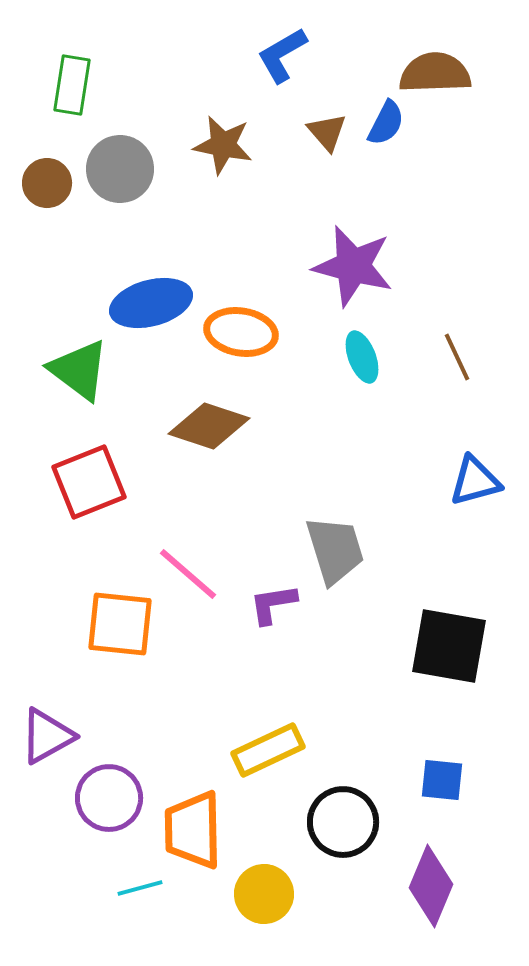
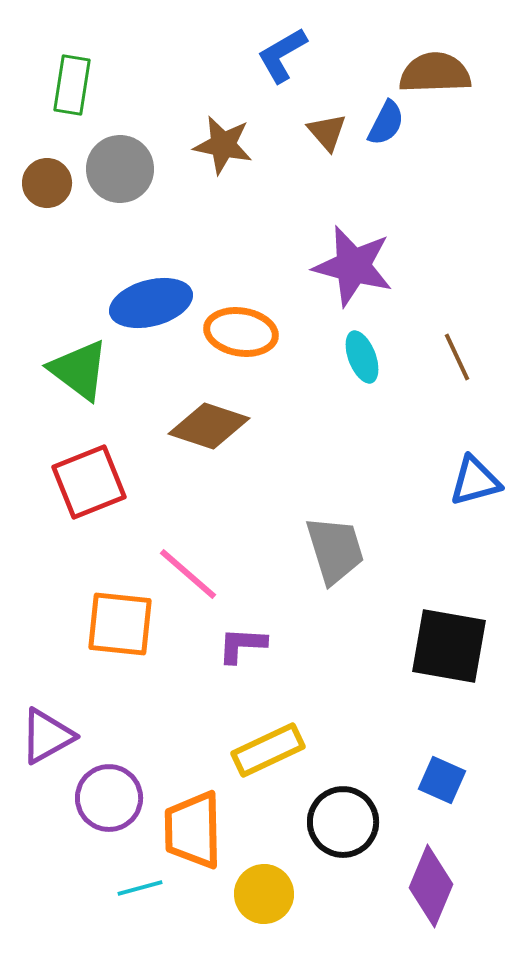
purple L-shape: moved 31 px left, 41 px down; rotated 12 degrees clockwise
blue square: rotated 18 degrees clockwise
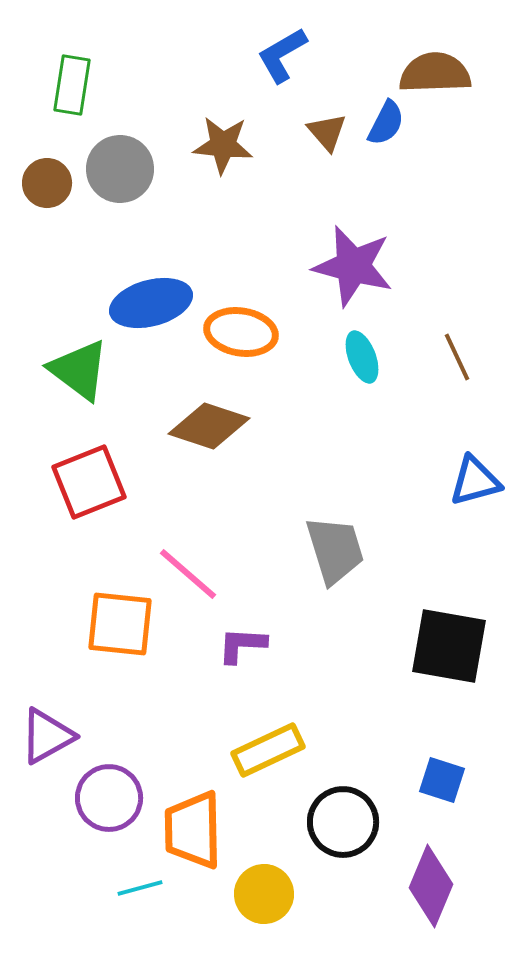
brown star: rotated 6 degrees counterclockwise
blue square: rotated 6 degrees counterclockwise
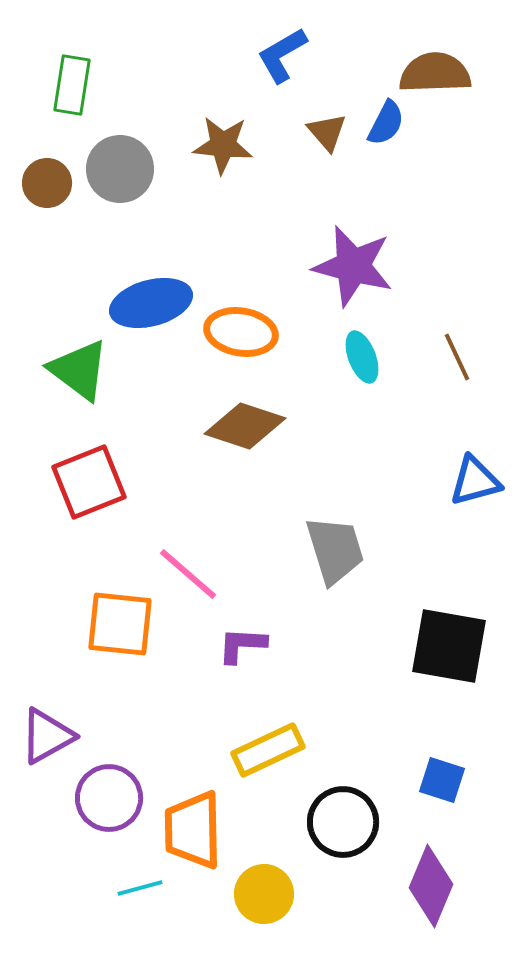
brown diamond: moved 36 px right
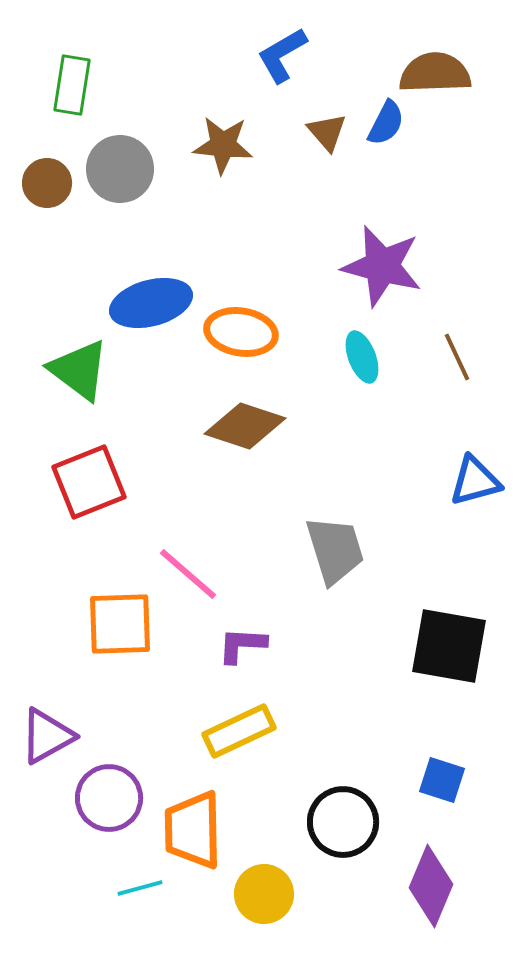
purple star: moved 29 px right
orange square: rotated 8 degrees counterclockwise
yellow rectangle: moved 29 px left, 19 px up
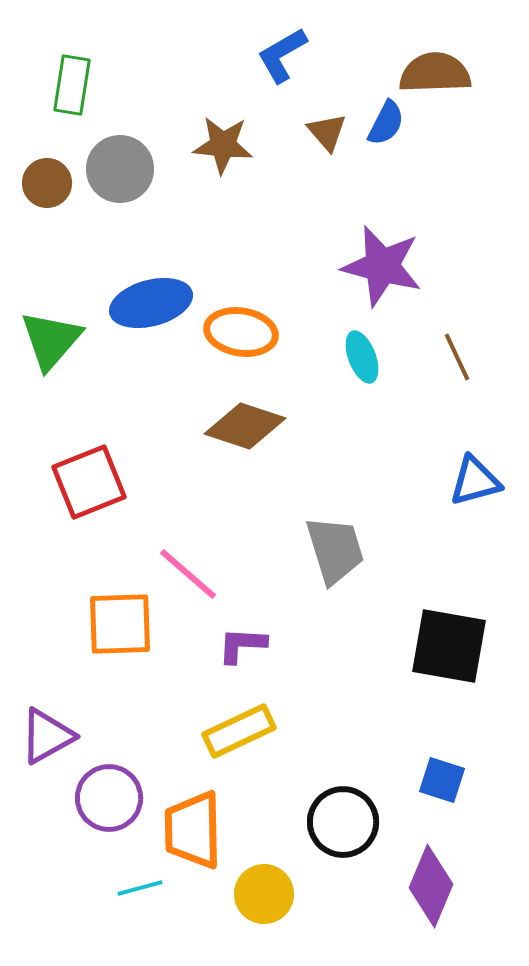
green triangle: moved 28 px left, 30 px up; rotated 34 degrees clockwise
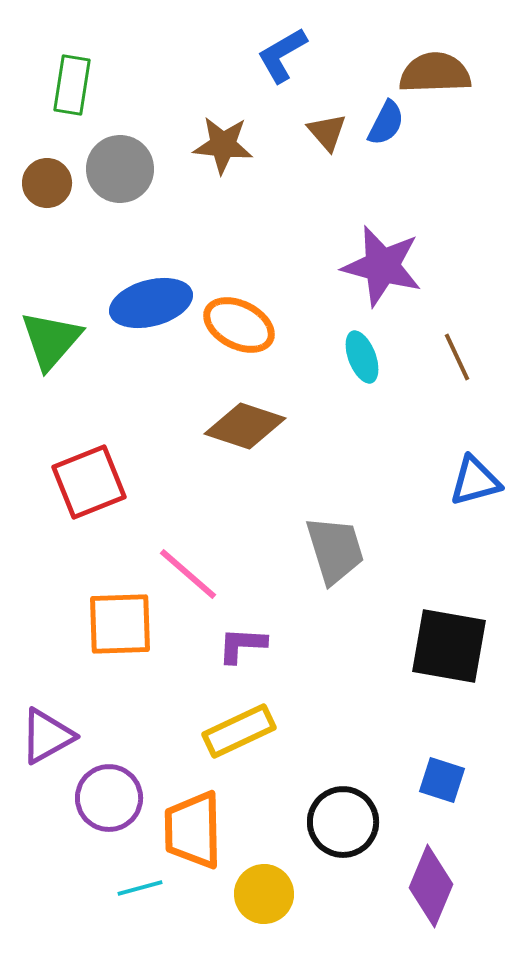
orange ellipse: moved 2 px left, 7 px up; rotated 18 degrees clockwise
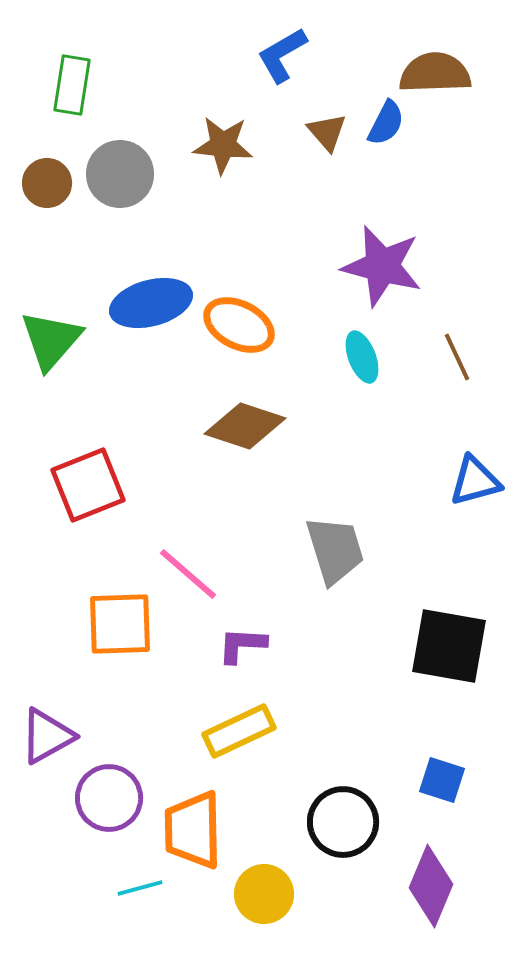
gray circle: moved 5 px down
red square: moved 1 px left, 3 px down
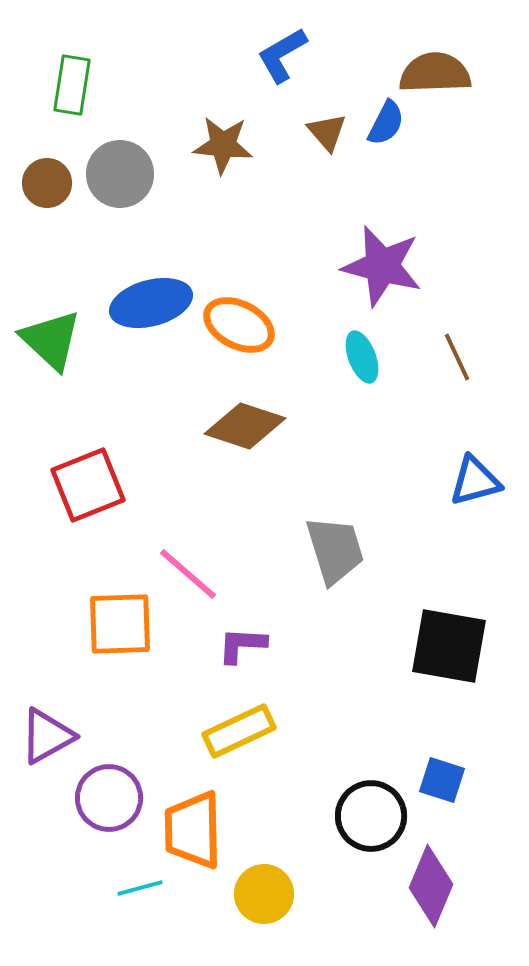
green triangle: rotated 28 degrees counterclockwise
black circle: moved 28 px right, 6 px up
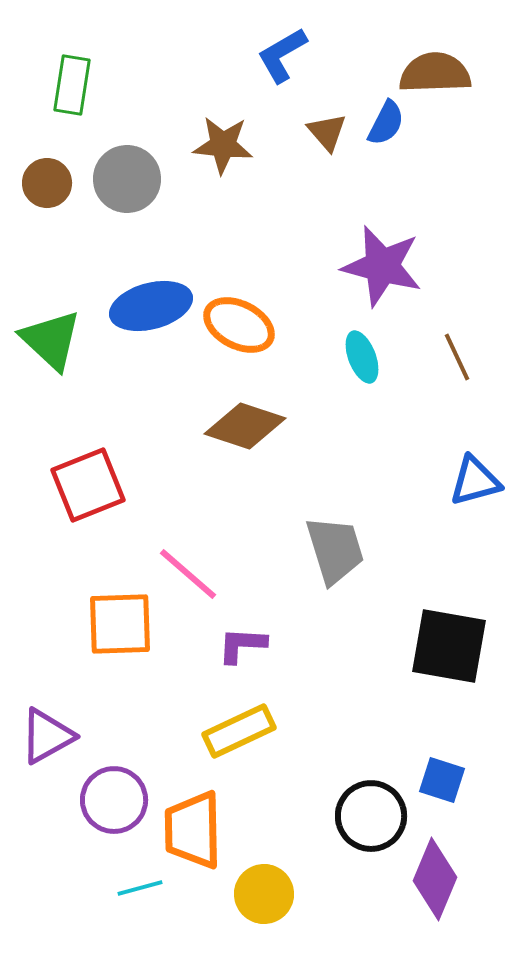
gray circle: moved 7 px right, 5 px down
blue ellipse: moved 3 px down
purple circle: moved 5 px right, 2 px down
purple diamond: moved 4 px right, 7 px up
